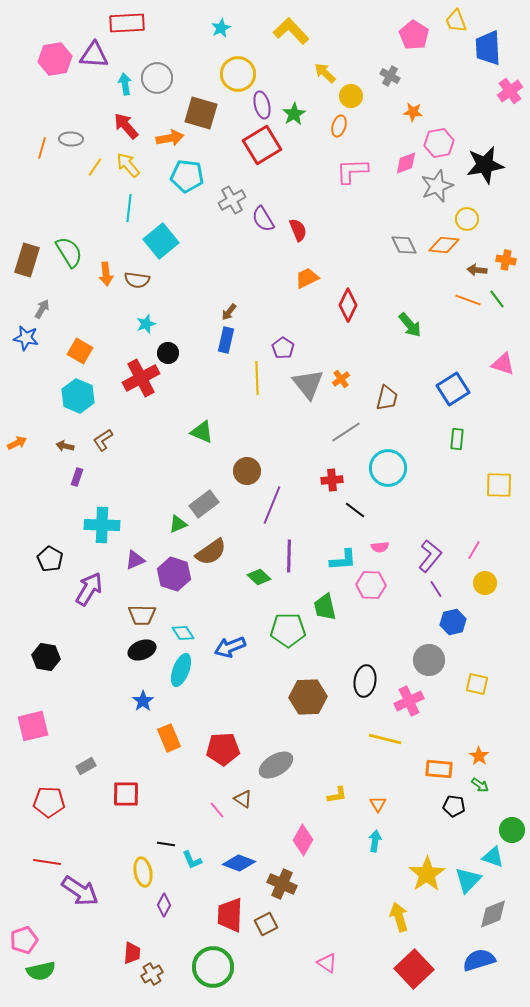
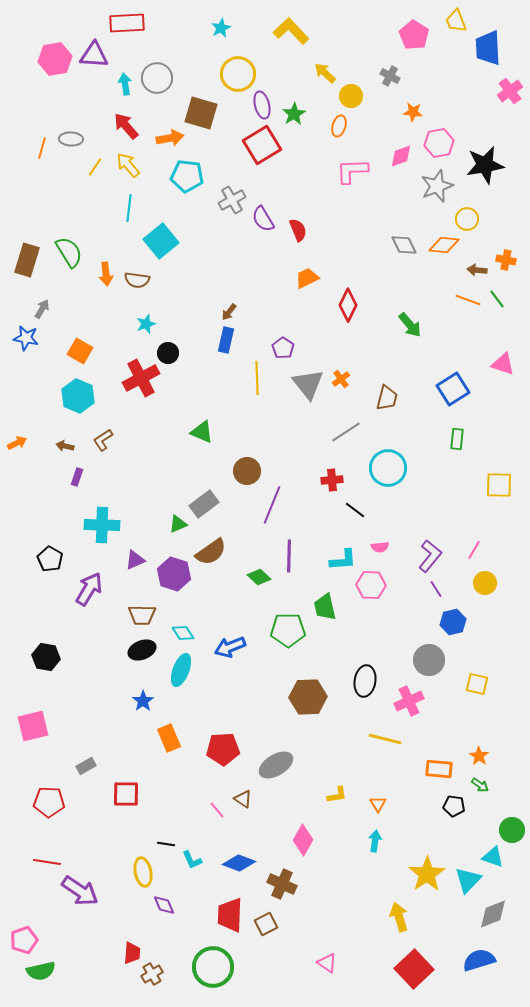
pink diamond at (406, 163): moved 5 px left, 7 px up
purple diamond at (164, 905): rotated 50 degrees counterclockwise
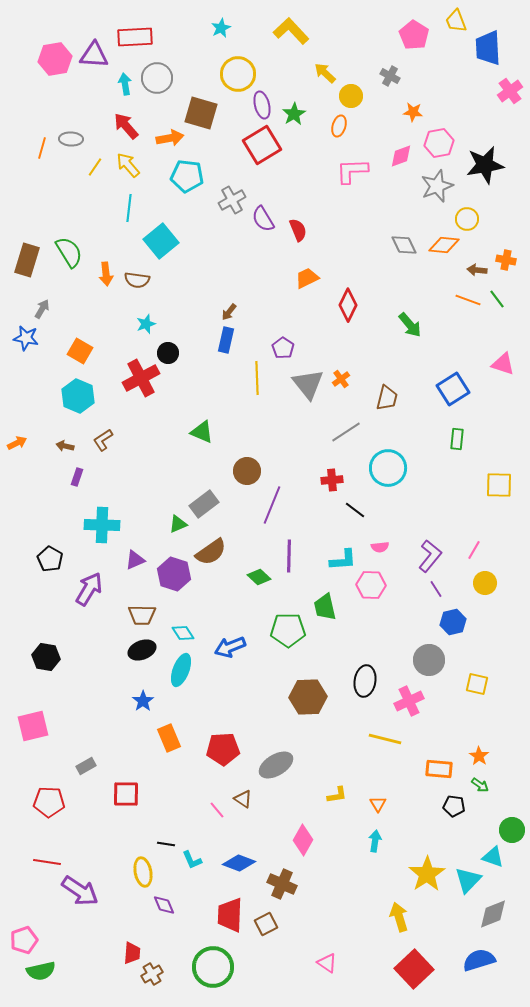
red rectangle at (127, 23): moved 8 px right, 14 px down
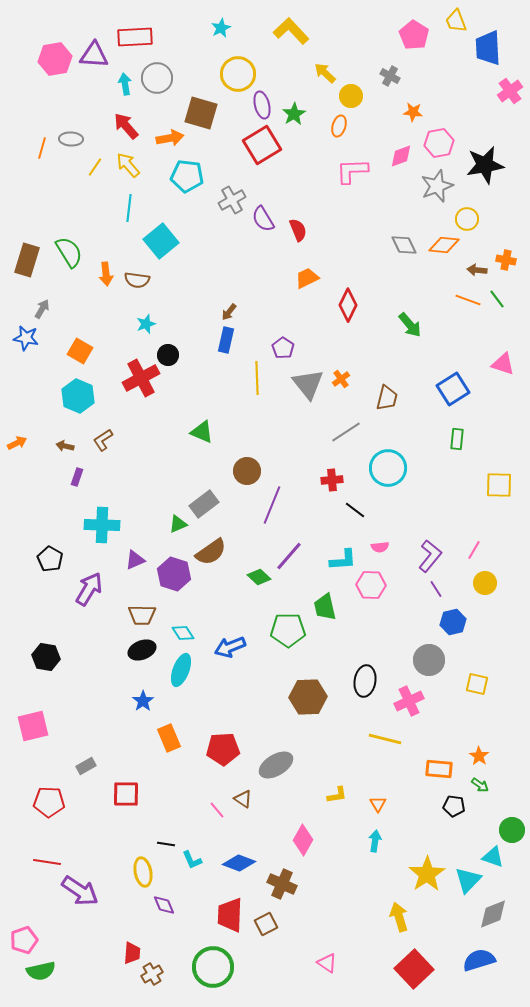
black circle at (168, 353): moved 2 px down
purple line at (289, 556): rotated 40 degrees clockwise
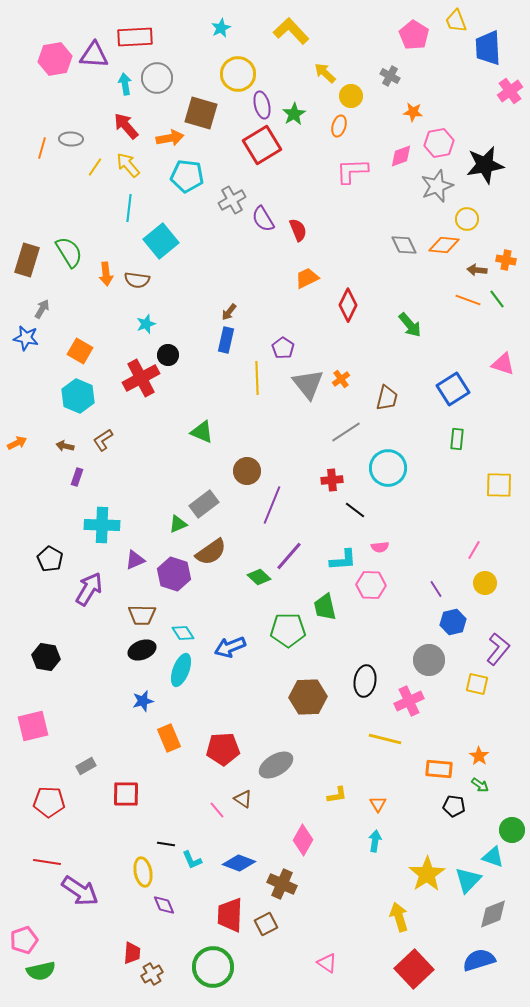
purple L-shape at (430, 556): moved 68 px right, 93 px down
blue star at (143, 701): rotated 20 degrees clockwise
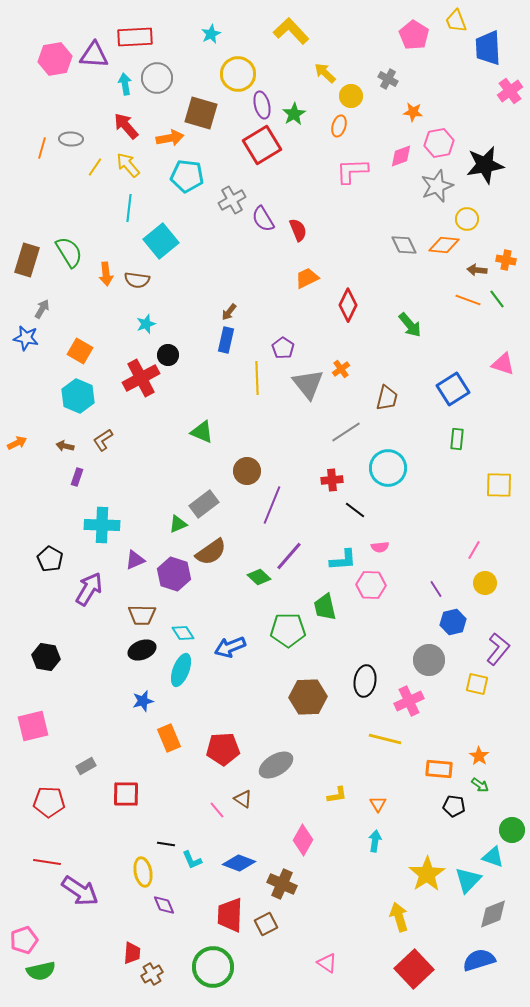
cyan star at (221, 28): moved 10 px left, 6 px down
gray cross at (390, 76): moved 2 px left, 3 px down
orange cross at (341, 379): moved 10 px up
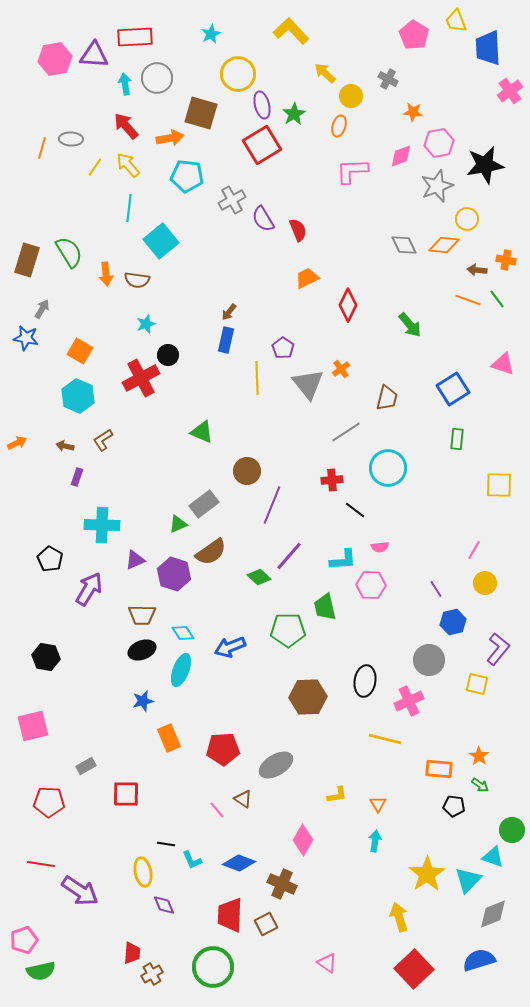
red line at (47, 862): moved 6 px left, 2 px down
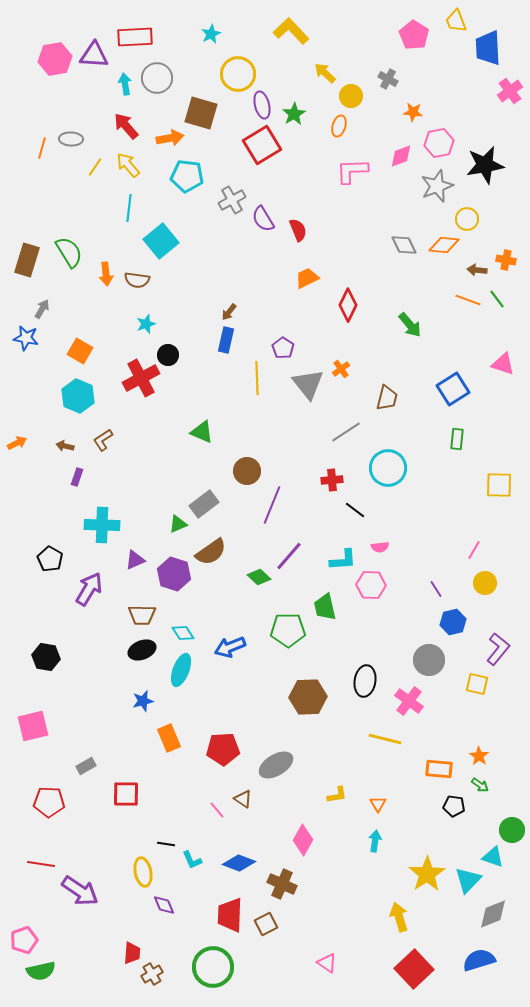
pink cross at (409, 701): rotated 28 degrees counterclockwise
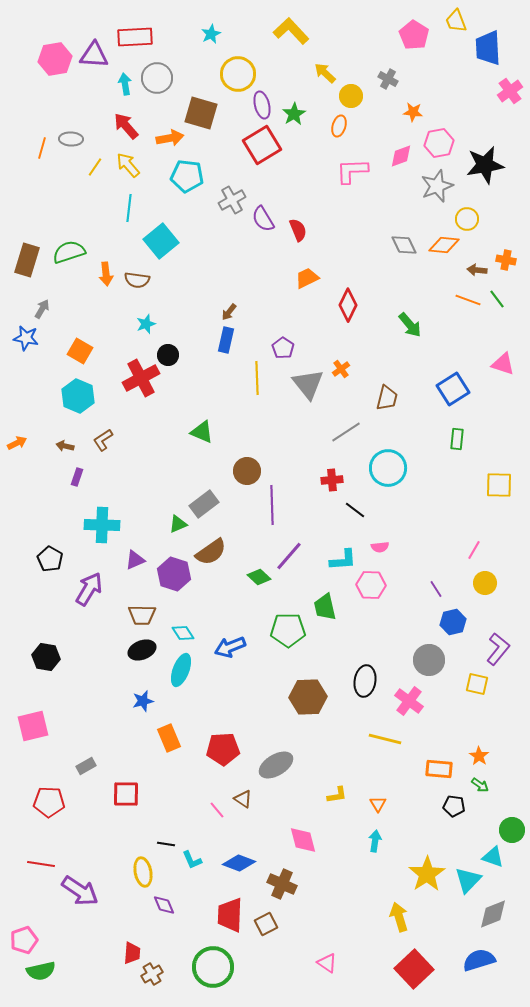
green semicircle at (69, 252): rotated 76 degrees counterclockwise
purple line at (272, 505): rotated 24 degrees counterclockwise
pink diamond at (303, 840): rotated 44 degrees counterclockwise
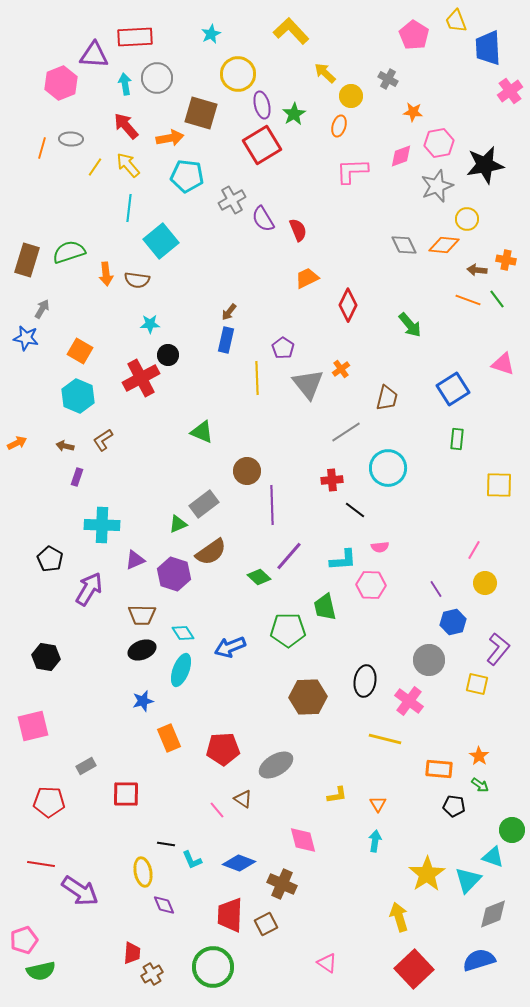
pink hexagon at (55, 59): moved 6 px right, 24 px down; rotated 12 degrees counterclockwise
cyan star at (146, 324): moved 4 px right; rotated 18 degrees clockwise
